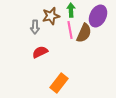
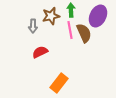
gray arrow: moved 2 px left, 1 px up
brown semicircle: rotated 48 degrees counterclockwise
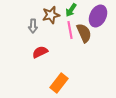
green arrow: rotated 144 degrees counterclockwise
brown star: moved 1 px up
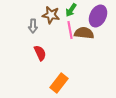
brown star: rotated 24 degrees clockwise
brown semicircle: rotated 60 degrees counterclockwise
red semicircle: moved 1 px down; rotated 91 degrees clockwise
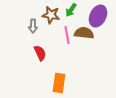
pink line: moved 3 px left, 5 px down
orange rectangle: rotated 30 degrees counterclockwise
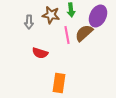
green arrow: rotated 40 degrees counterclockwise
gray arrow: moved 4 px left, 4 px up
brown semicircle: rotated 48 degrees counterclockwise
red semicircle: rotated 133 degrees clockwise
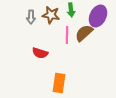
gray arrow: moved 2 px right, 5 px up
pink line: rotated 12 degrees clockwise
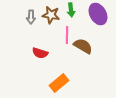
purple ellipse: moved 2 px up; rotated 55 degrees counterclockwise
brown semicircle: moved 1 px left, 13 px down; rotated 72 degrees clockwise
orange rectangle: rotated 42 degrees clockwise
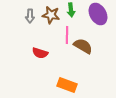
gray arrow: moved 1 px left, 1 px up
orange rectangle: moved 8 px right, 2 px down; rotated 60 degrees clockwise
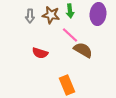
green arrow: moved 1 px left, 1 px down
purple ellipse: rotated 35 degrees clockwise
pink line: moved 3 px right; rotated 48 degrees counterclockwise
brown semicircle: moved 4 px down
orange rectangle: rotated 48 degrees clockwise
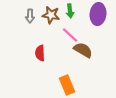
red semicircle: rotated 70 degrees clockwise
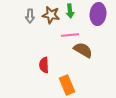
pink line: rotated 48 degrees counterclockwise
red semicircle: moved 4 px right, 12 px down
